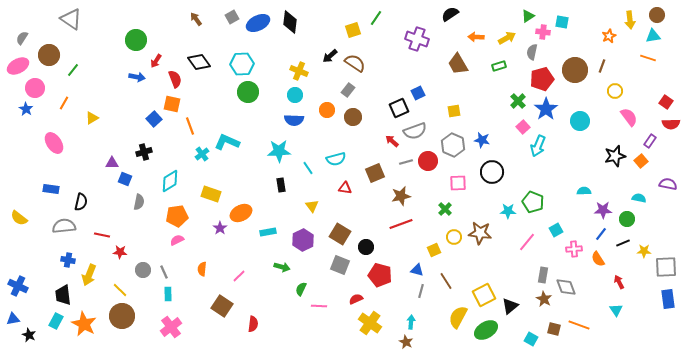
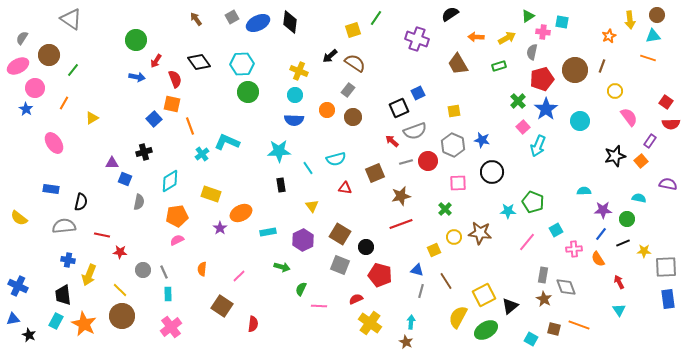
cyan triangle at (616, 310): moved 3 px right
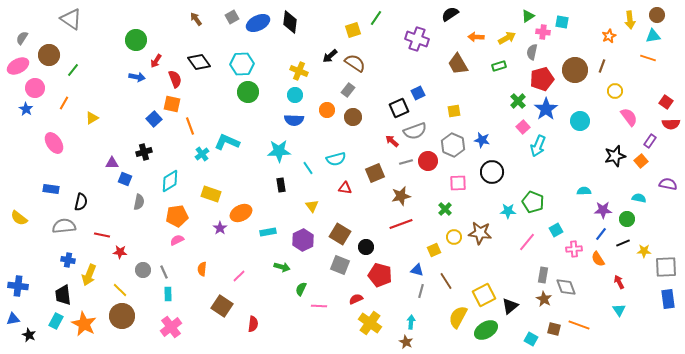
blue cross at (18, 286): rotated 18 degrees counterclockwise
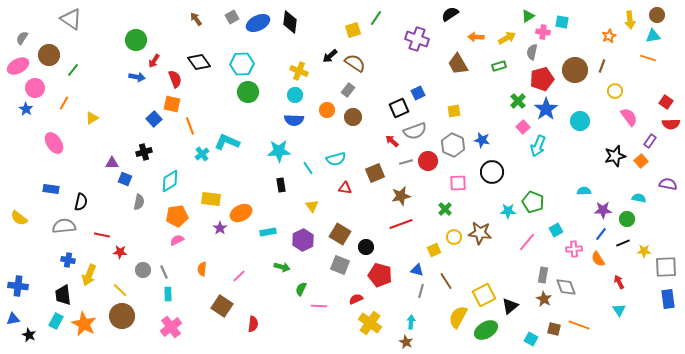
red arrow at (156, 61): moved 2 px left
yellow rectangle at (211, 194): moved 5 px down; rotated 12 degrees counterclockwise
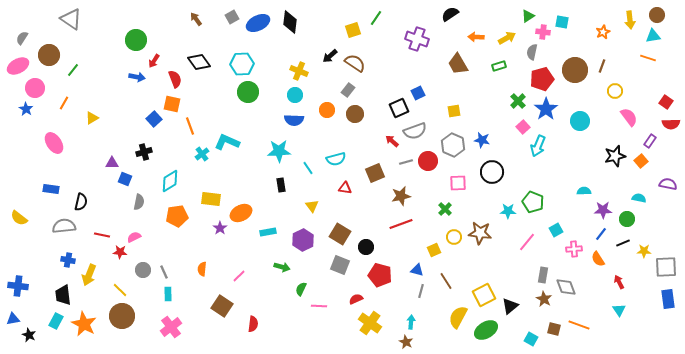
orange star at (609, 36): moved 6 px left, 4 px up
brown circle at (353, 117): moved 2 px right, 3 px up
pink semicircle at (177, 240): moved 43 px left, 3 px up
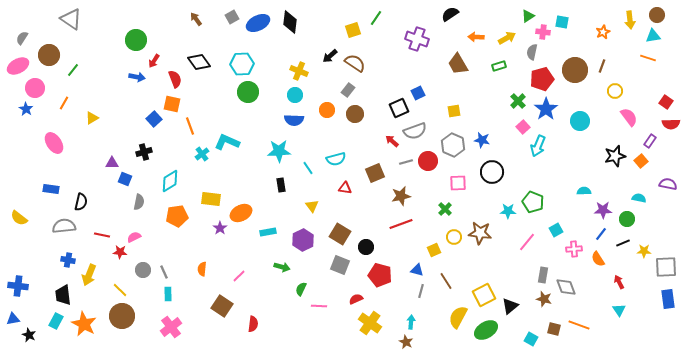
brown star at (544, 299): rotated 14 degrees counterclockwise
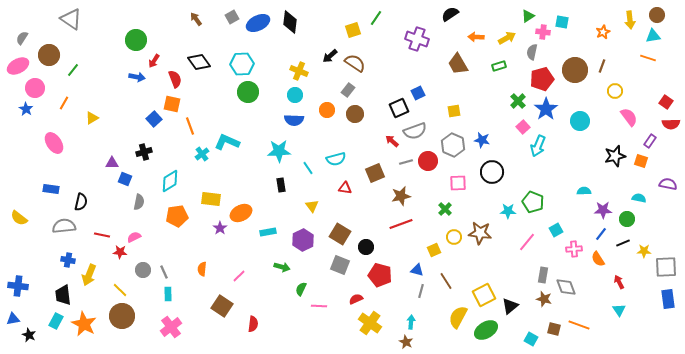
orange square at (641, 161): rotated 32 degrees counterclockwise
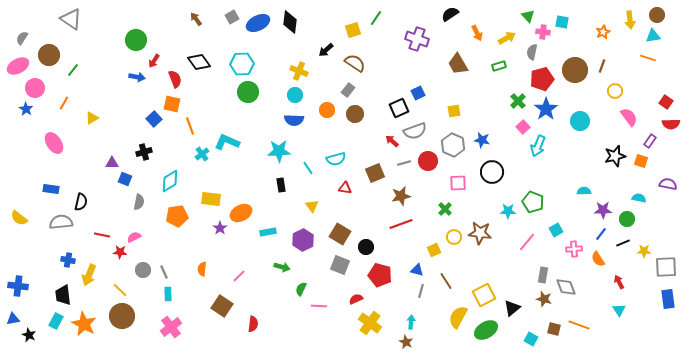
green triangle at (528, 16): rotated 40 degrees counterclockwise
orange arrow at (476, 37): moved 1 px right, 4 px up; rotated 119 degrees counterclockwise
black arrow at (330, 56): moved 4 px left, 6 px up
gray line at (406, 162): moved 2 px left, 1 px down
gray semicircle at (64, 226): moved 3 px left, 4 px up
black triangle at (510, 306): moved 2 px right, 2 px down
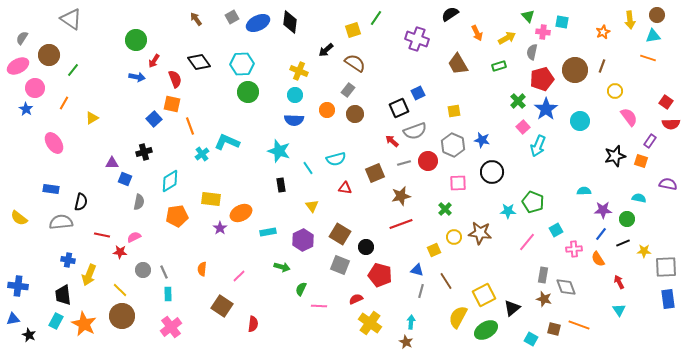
cyan star at (279, 151): rotated 20 degrees clockwise
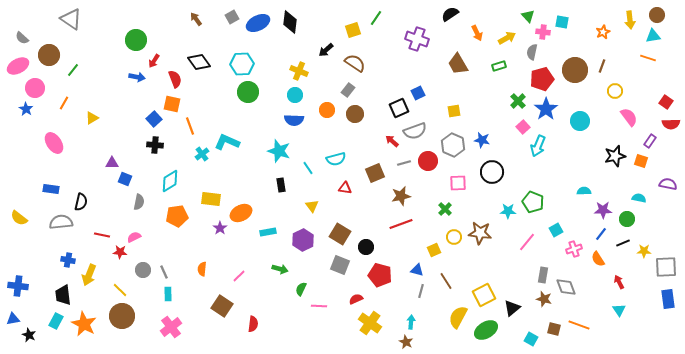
gray semicircle at (22, 38): rotated 80 degrees counterclockwise
black cross at (144, 152): moved 11 px right, 7 px up; rotated 21 degrees clockwise
pink cross at (574, 249): rotated 14 degrees counterclockwise
green arrow at (282, 267): moved 2 px left, 2 px down
